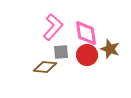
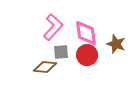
brown star: moved 6 px right, 5 px up
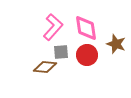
pink diamond: moved 5 px up
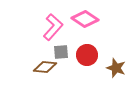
pink diamond: moved 1 px left, 9 px up; rotated 48 degrees counterclockwise
brown star: moved 24 px down
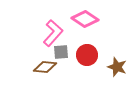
pink L-shape: moved 6 px down
brown star: moved 1 px right, 1 px up
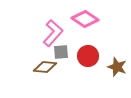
red circle: moved 1 px right, 1 px down
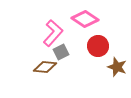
gray square: rotated 21 degrees counterclockwise
red circle: moved 10 px right, 10 px up
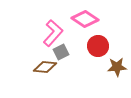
brown star: rotated 24 degrees counterclockwise
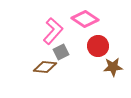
pink L-shape: moved 2 px up
brown star: moved 4 px left
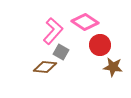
pink diamond: moved 3 px down
red circle: moved 2 px right, 1 px up
gray square: rotated 35 degrees counterclockwise
brown star: rotated 12 degrees clockwise
